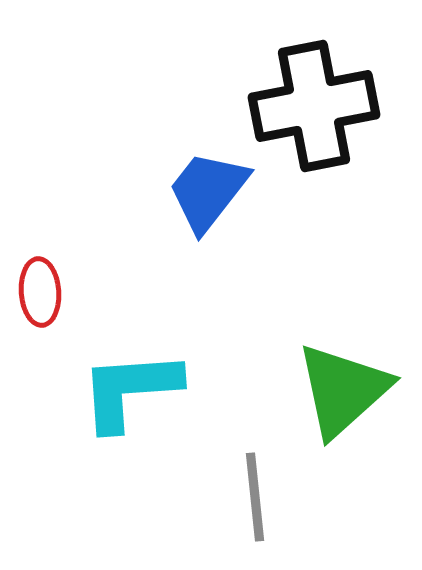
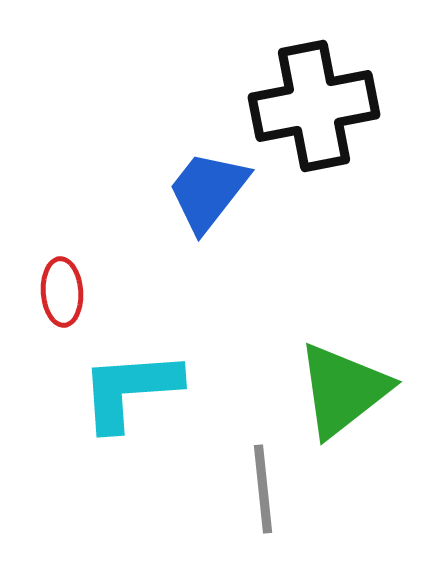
red ellipse: moved 22 px right
green triangle: rotated 4 degrees clockwise
gray line: moved 8 px right, 8 px up
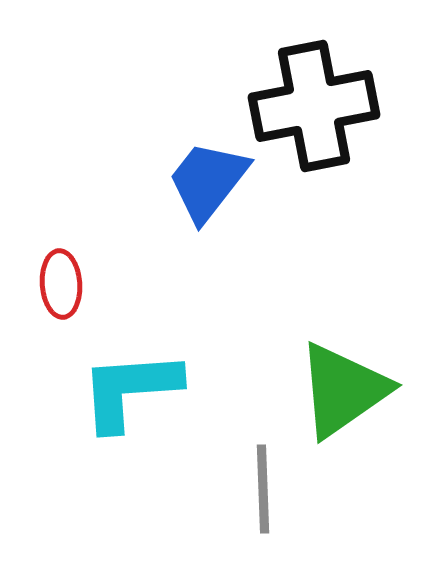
blue trapezoid: moved 10 px up
red ellipse: moved 1 px left, 8 px up
green triangle: rotated 3 degrees clockwise
gray line: rotated 4 degrees clockwise
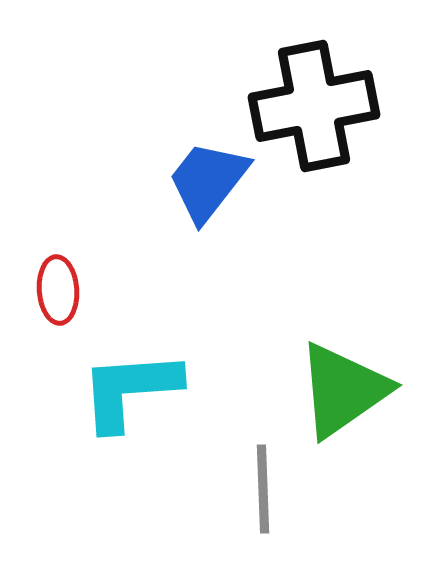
red ellipse: moved 3 px left, 6 px down
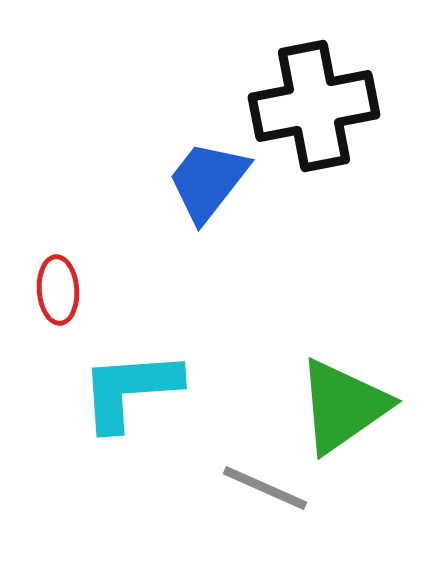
green triangle: moved 16 px down
gray line: moved 2 px right, 1 px up; rotated 64 degrees counterclockwise
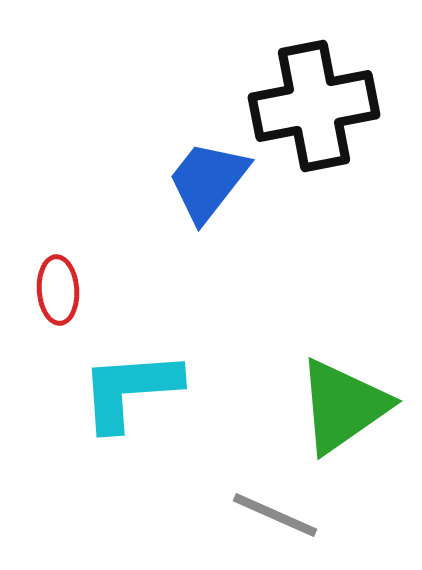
gray line: moved 10 px right, 27 px down
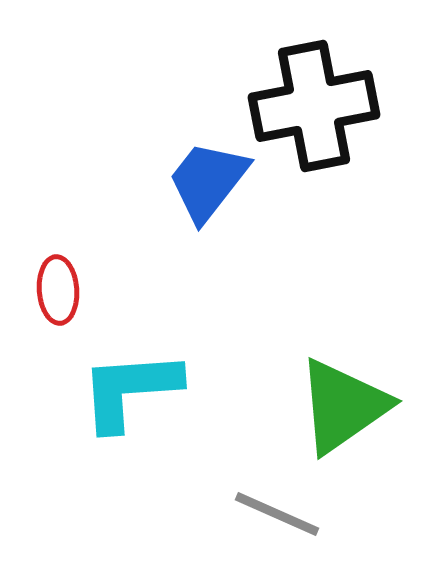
gray line: moved 2 px right, 1 px up
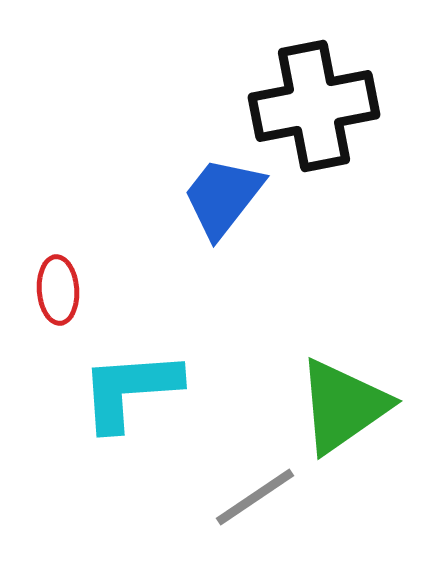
blue trapezoid: moved 15 px right, 16 px down
gray line: moved 22 px left, 17 px up; rotated 58 degrees counterclockwise
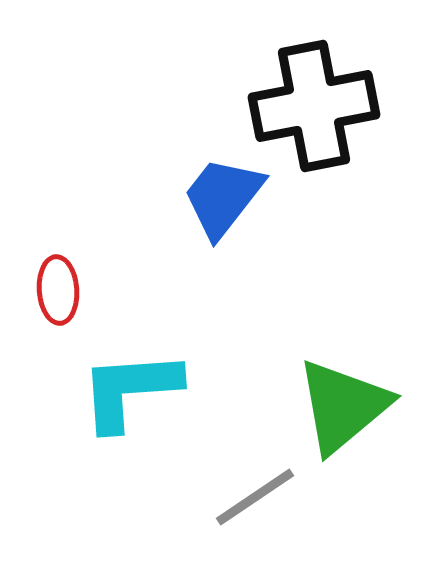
green triangle: rotated 5 degrees counterclockwise
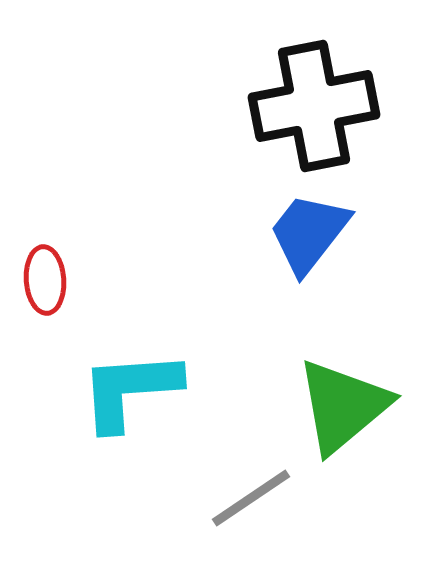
blue trapezoid: moved 86 px right, 36 px down
red ellipse: moved 13 px left, 10 px up
gray line: moved 4 px left, 1 px down
